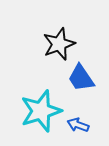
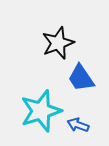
black star: moved 1 px left, 1 px up
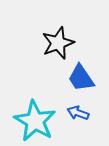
cyan star: moved 6 px left, 10 px down; rotated 24 degrees counterclockwise
blue arrow: moved 12 px up
